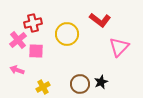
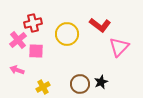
red L-shape: moved 5 px down
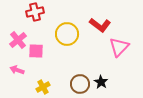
red cross: moved 2 px right, 11 px up
black star: rotated 16 degrees counterclockwise
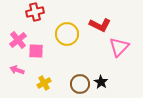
red L-shape: rotated 10 degrees counterclockwise
yellow cross: moved 1 px right, 4 px up
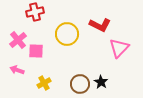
pink triangle: moved 1 px down
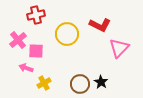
red cross: moved 1 px right, 3 px down
pink arrow: moved 9 px right, 2 px up
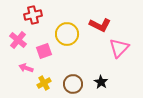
red cross: moved 3 px left
pink cross: rotated 12 degrees counterclockwise
pink square: moved 8 px right; rotated 21 degrees counterclockwise
brown circle: moved 7 px left
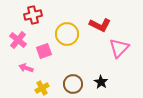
yellow cross: moved 2 px left, 5 px down
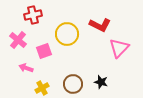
black star: rotated 16 degrees counterclockwise
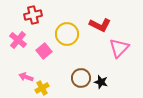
pink square: rotated 21 degrees counterclockwise
pink arrow: moved 9 px down
brown circle: moved 8 px right, 6 px up
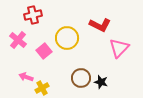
yellow circle: moved 4 px down
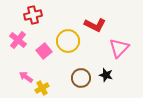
red L-shape: moved 5 px left
yellow circle: moved 1 px right, 3 px down
pink arrow: rotated 16 degrees clockwise
black star: moved 5 px right, 7 px up
